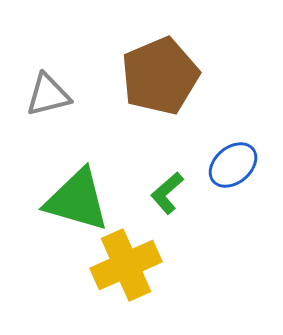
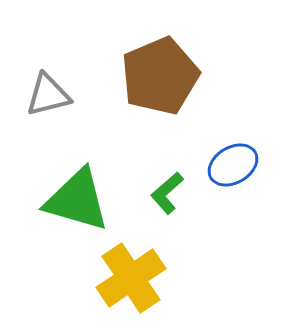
blue ellipse: rotated 9 degrees clockwise
yellow cross: moved 5 px right, 13 px down; rotated 10 degrees counterclockwise
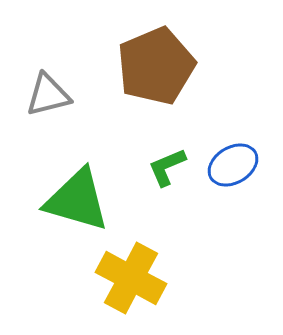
brown pentagon: moved 4 px left, 10 px up
green L-shape: moved 26 px up; rotated 18 degrees clockwise
yellow cross: rotated 28 degrees counterclockwise
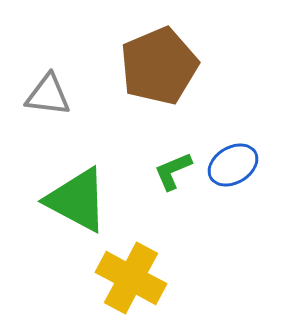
brown pentagon: moved 3 px right
gray triangle: rotated 21 degrees clockwise
green L-shape: moved 6 px right, 4 px down
green triangle: rotated 12 degrees clockwise
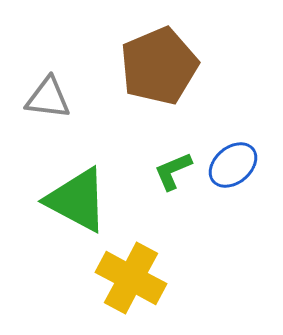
gray triangle: moved 3 px down
blue ellipse: rotated 9 degrees counterclockwise
